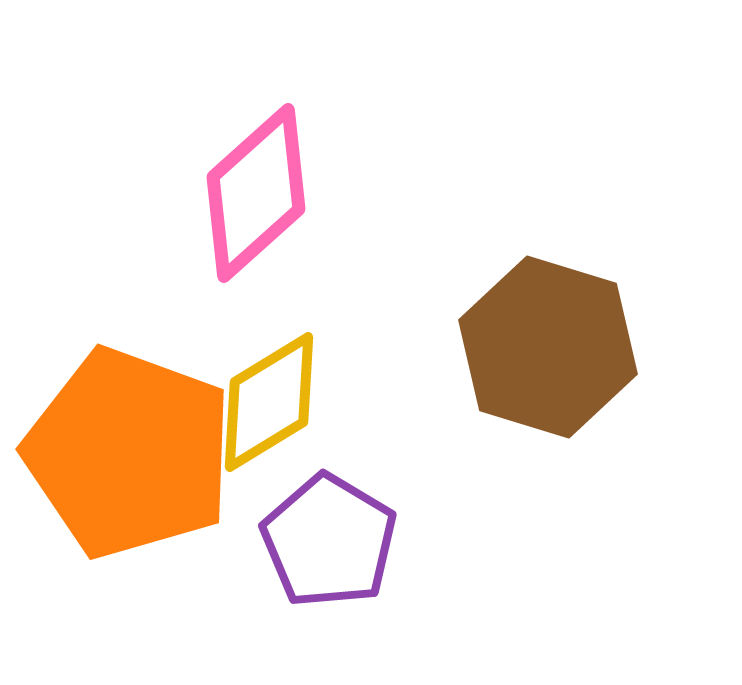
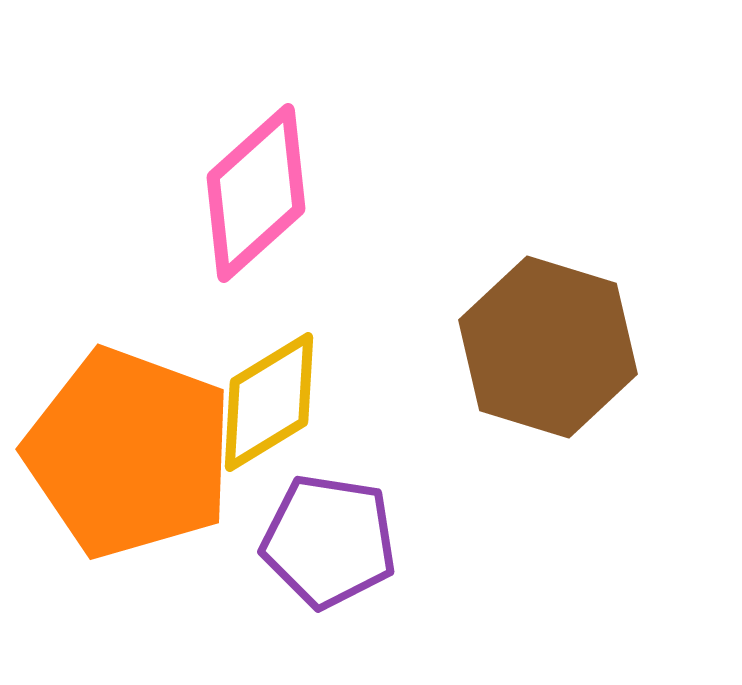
purple pentagon: rotated 22 degrees counterclockwise
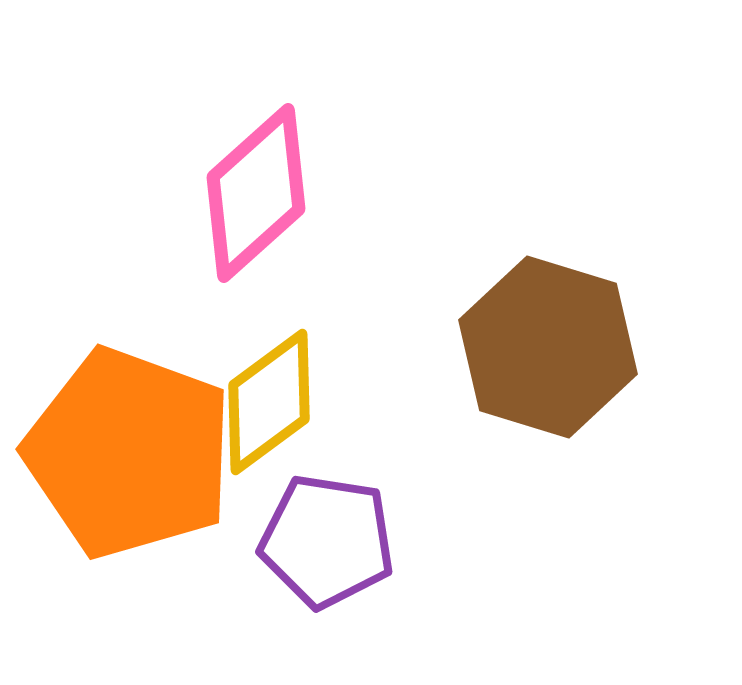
yellow diamond: rotated 5 degrees counterclockwise
purple pentagon: moved 2 px left
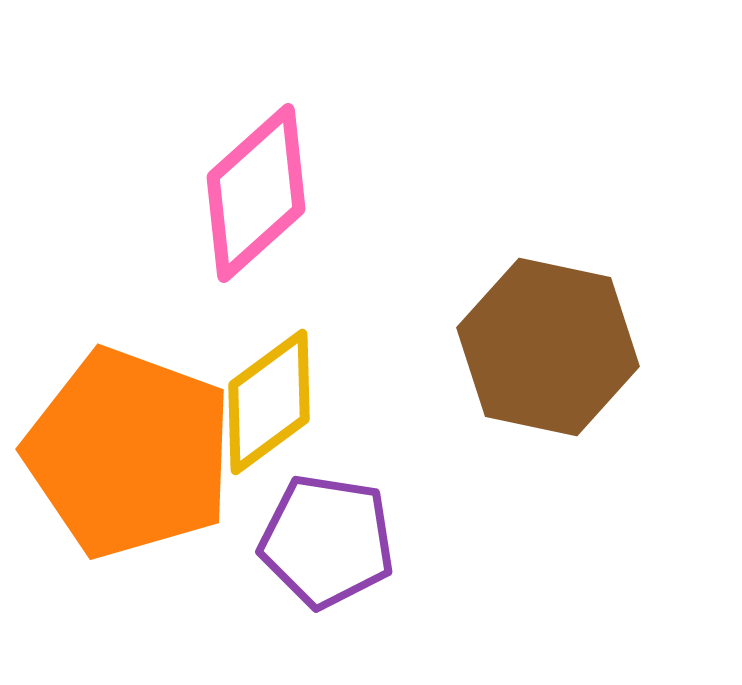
brown hexagon: rotated 5 degrees counterclockwise
